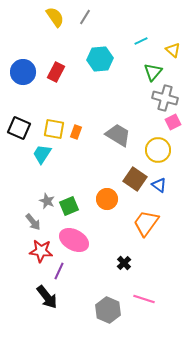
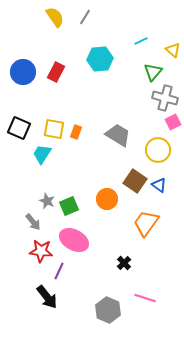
brown square: moved 2 px down
pink line: moved 1 px right, 1 px up
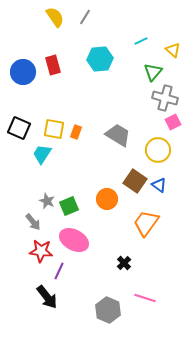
red rectangle: moved 3 px left, 7 px up; rotated 42 degrees counterclockwise
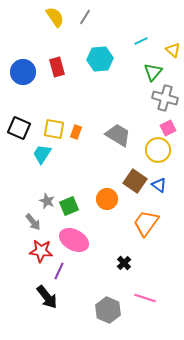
red rectangle: moved 4 px right, 2 px down
pink square: moved 5 px left, 6 px down
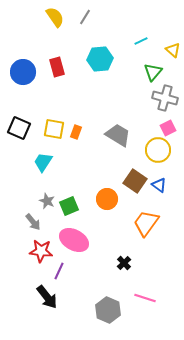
cyan trapezoid: moved 1 px right, 8 px down
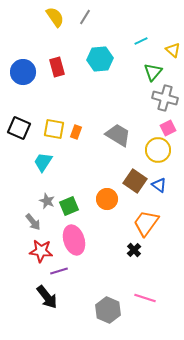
pink ellipse: rotated 44 degrees clockwise
black cross: moved 10 px right, 13 px up
purple line: rotated 48 degrees clockwise
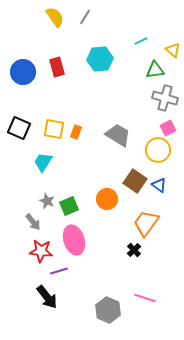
green triangle: moved 2 px right, 2 px up; rotated 42 degrees clockwise
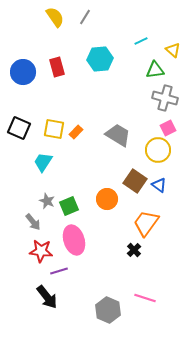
orange rectangle: rotated 24 degrees clockwise
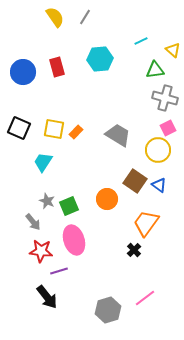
pink line: rotated 55 degrees counterclockwise
gray hexagon: rotated 20 degrees clockwise
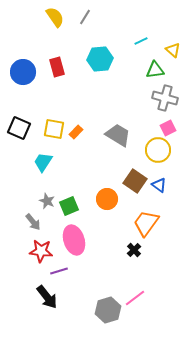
pink line: moved 10 px left
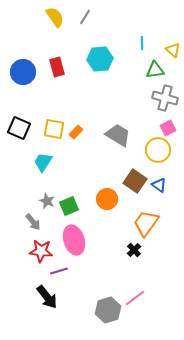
cyan line: moved 1 px right, 2 px down; rotated 64 degrees counterclockwise
